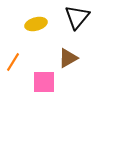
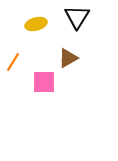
black triangle: rotated 8 degrees counterclockwise
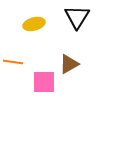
yellow ellipse: moved 2 px left
brown triangle: moved 1 px right, 6 px down
orange line: rotated 66 degrees clockwise
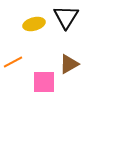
black triangle: moved 11 px left
orange line: rotated 36 degrees counterclockwise
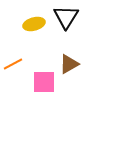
orange line: moved 2 px down
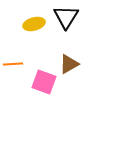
orange line: rotated 24 degrees clockwise
pink square: rotated 20 degrees clockwise
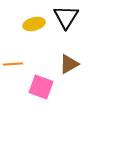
pink square: moved 3 px left, 5 px down
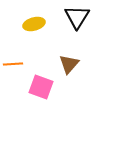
black triangle: moved 11 px right
brown triangle: rotated 20 degrees counterclockwise
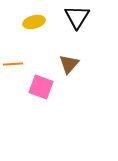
yellow ellipse: moved 2 px up
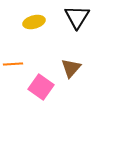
brown triangle: moved 2 px right, 4 px down
pink square: rotated 15 degrees clockwise
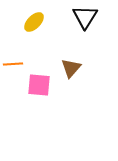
black triangle: moved 8 px right
yellow ellipse: rotated 30 degrees counterclockwise
pink square: moved 2 px left, 2 px up; rotated 30 degrees counterclockwise
